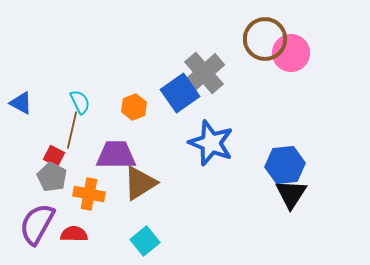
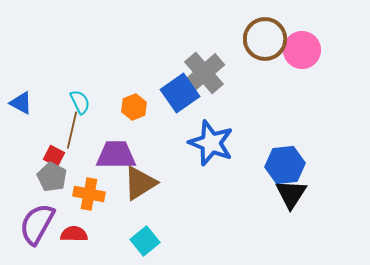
pink circle: moved 11 px right, 3 px up
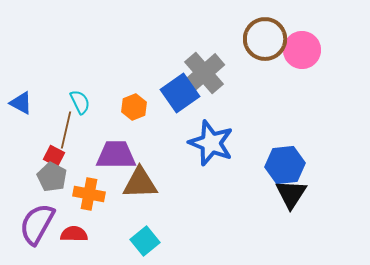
brown line: moved 6 px left
brown triangle: rotated 30 degrees clockwise
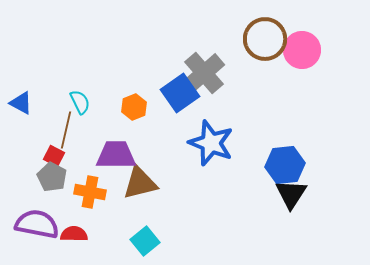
brown triangle: rotated 12 degrees counterclockwise
orange cross: moved 1 px right, 2 px up
purple semicircle: rotated 72 degrees clockwise
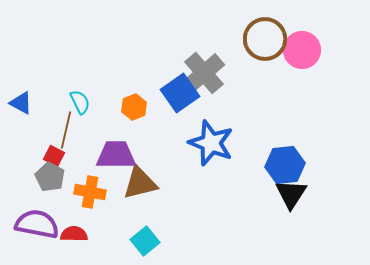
gray pentagon: moved 2 px left
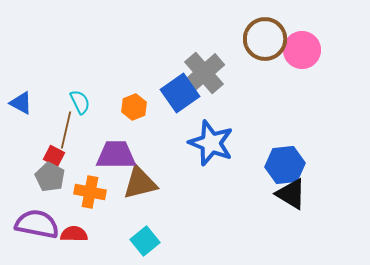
black triangle: rotated 32 degrees counterclockwise
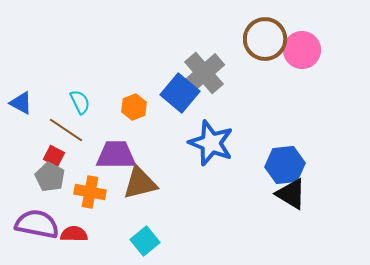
blue square: rotated 15 degrees counterclockwise
brown line: rotated 69 degrees counterclockwise
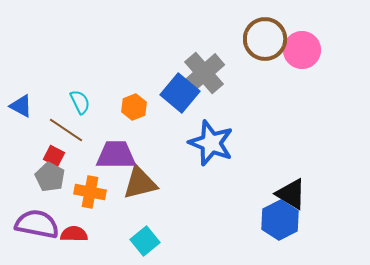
blue triangle: moved 3 px down
blue hexagon: moved 5 px left, 55 px down; rotated 21 degrees counterclockwise
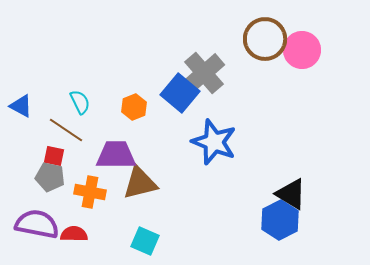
blue star: moved 3 px right, 1 px up
red square: rotated 15 degrees counterclockwise
gray pentagon: rotated 16 degrees counterclockwise
cyan square: rotated 28 degrees counterclockwise
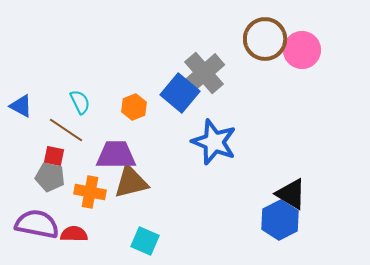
brown triangle: moved 9 px left, 1 px up
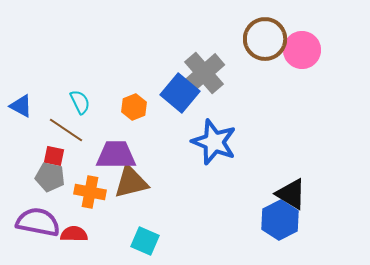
purple semicircle: moved 1 px right, 2 px up
